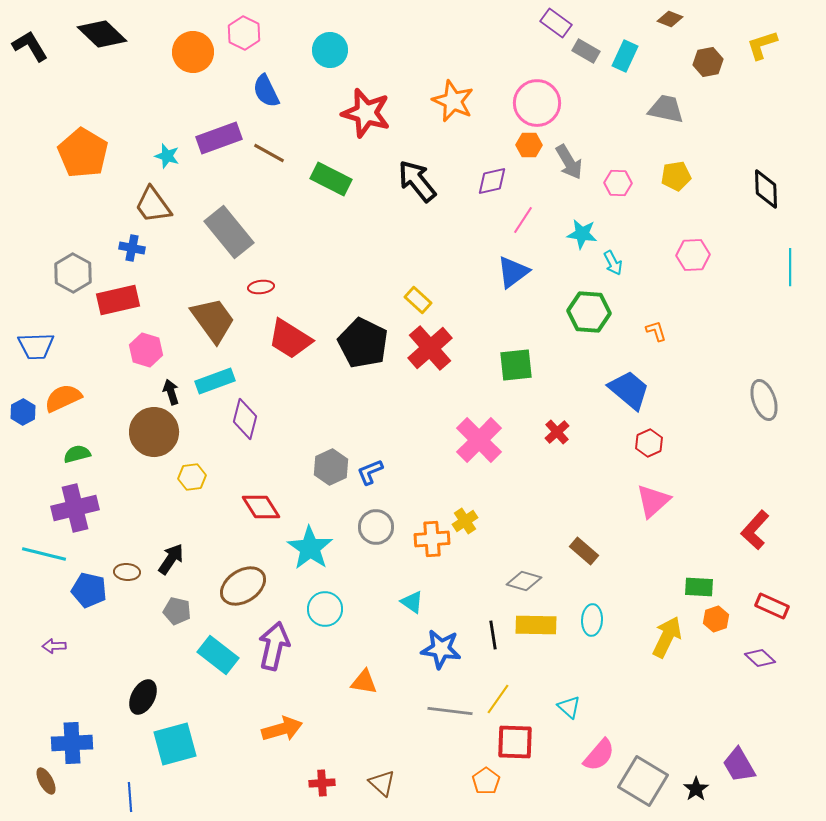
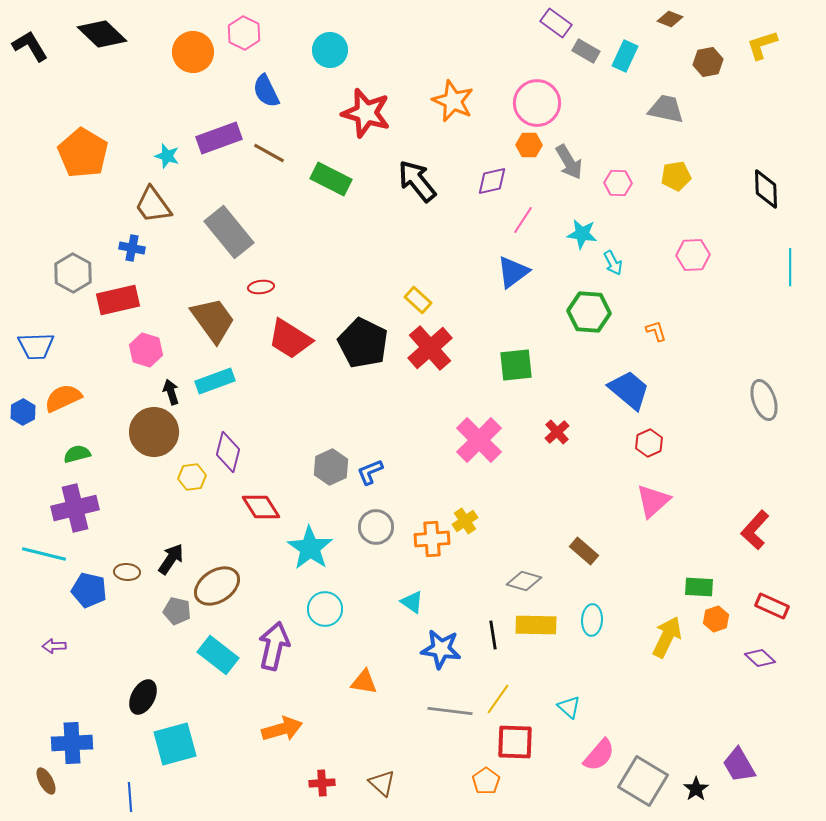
purple diamond at (245, 419): moved 17 px left, 33 px down
brown ellipse at (243, 586): moved 26 px left
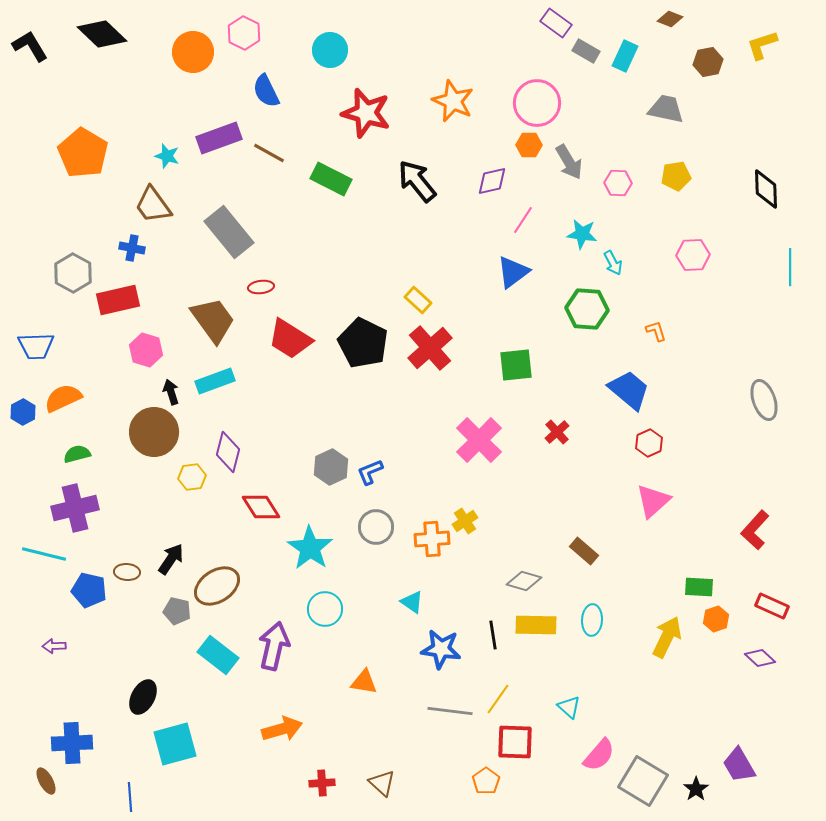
green hexagon at (589, 312): moved 2 px left, 3 px up
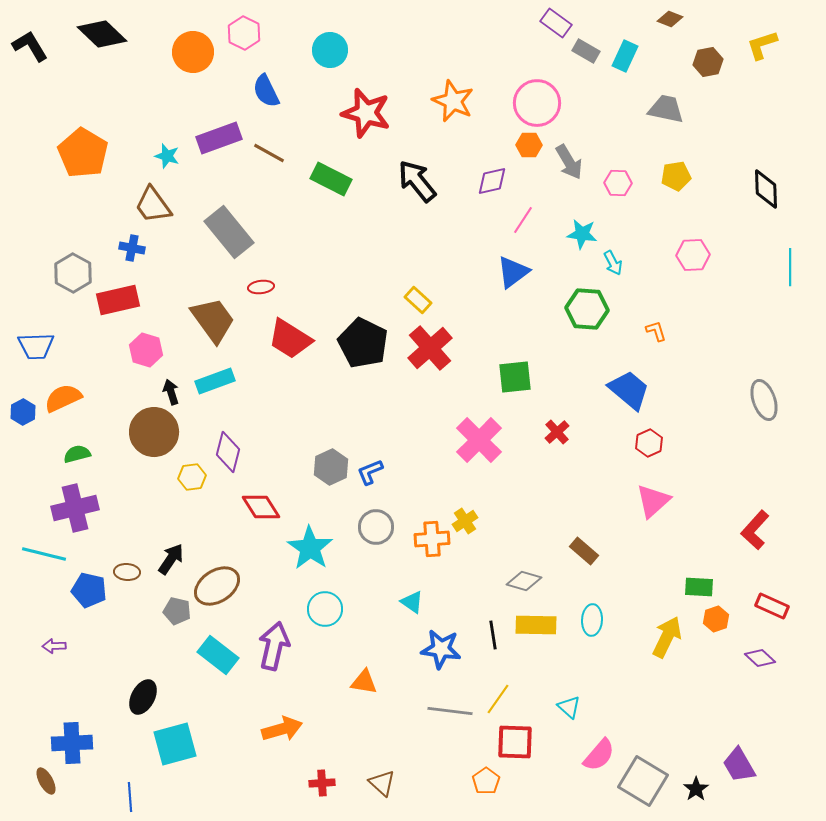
green square at (516, 365): moved 1 px left, 12 px down
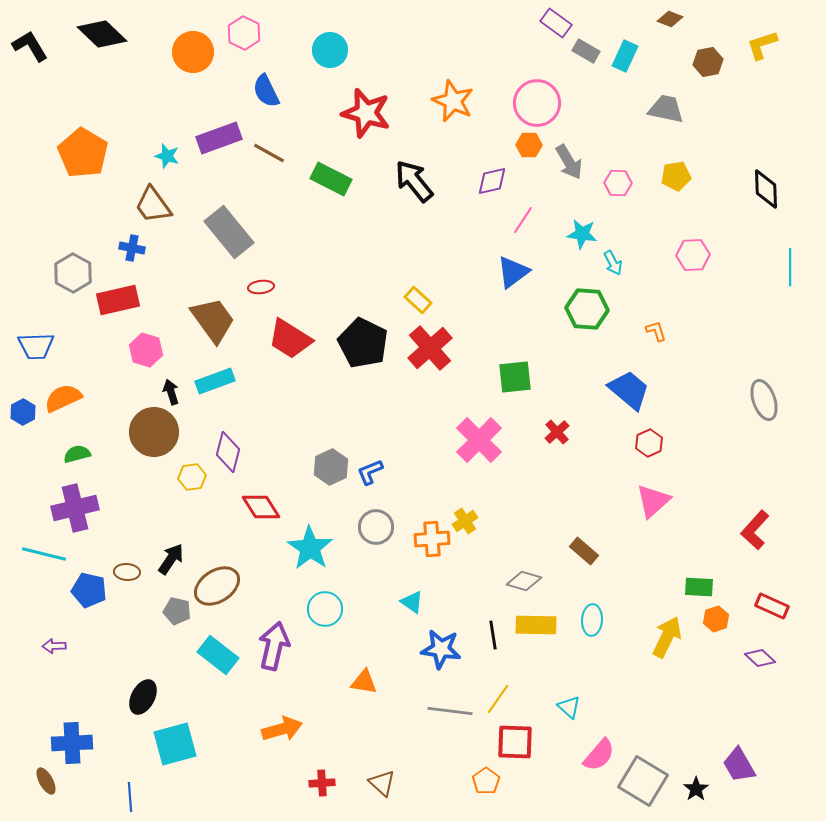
black arrow at (417, 181): moved 3 px left
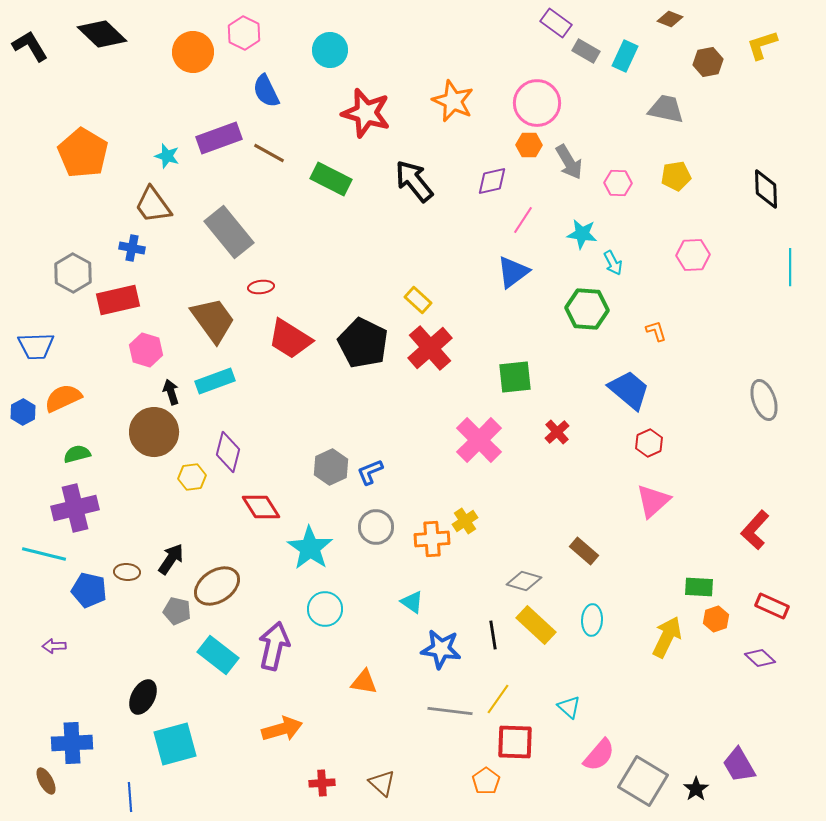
yellow rectangle at (536, 625): rotated 42 degrees clockwise
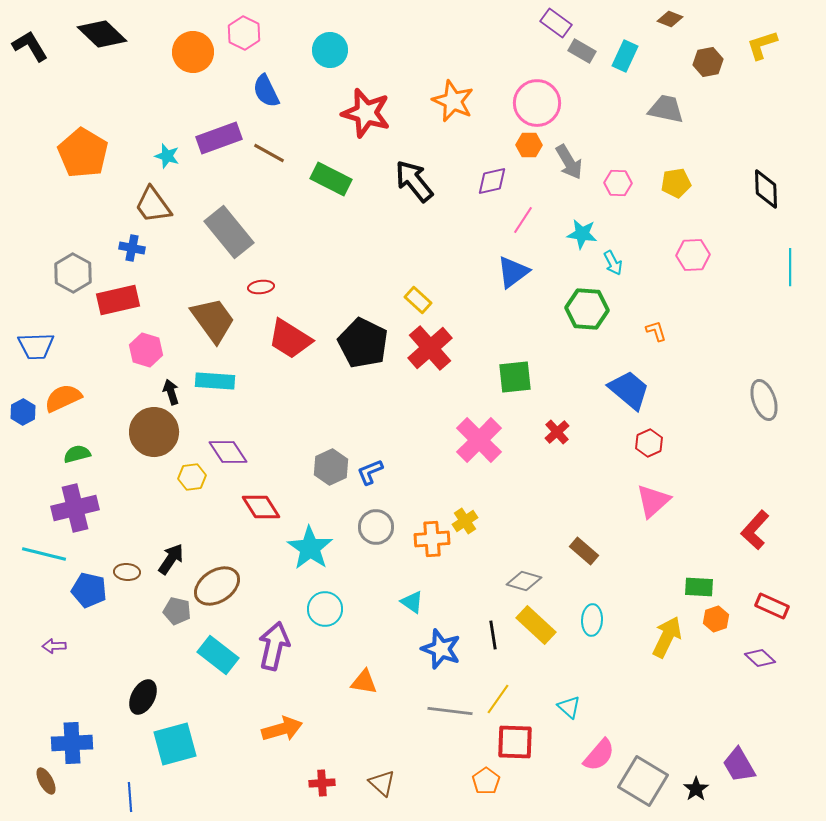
gray rectangle at (586, 51): moved 4 px left
yellow pentagon at (676, 176): moved 7 px down
cyan rectangle at (215, 381): rotated 24 degrees clockwise
purple diamond at (228, 452): rotated 48 degrees counterclockwise
blue star at (441, 649): rotated 12 degrees clockwise
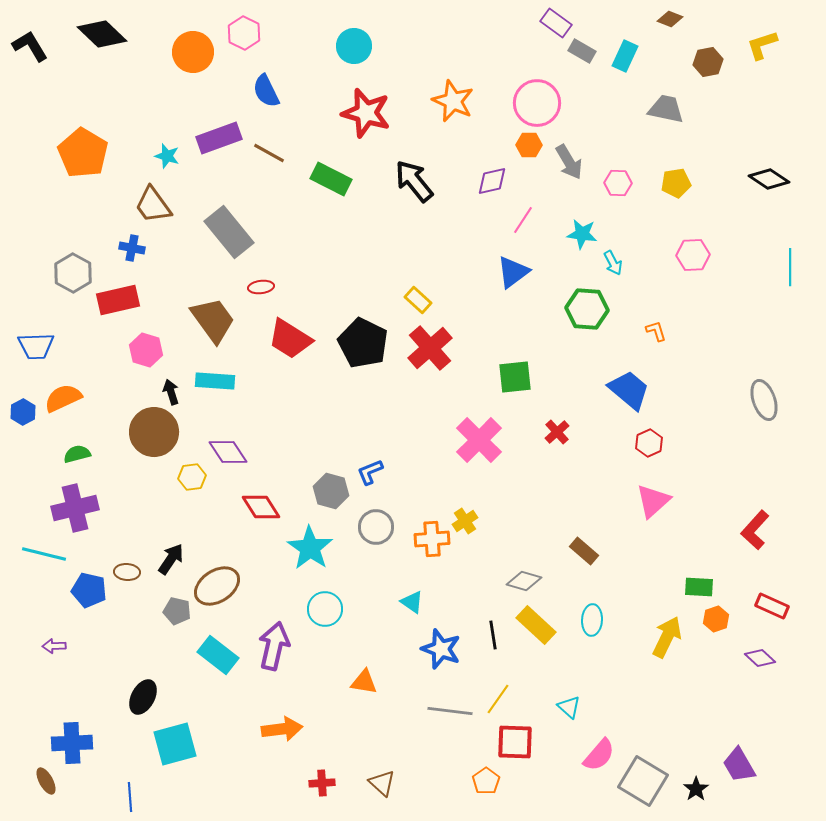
cyan circle at (330, 50): moved 24 px right, 4 px up
black diamond at (766, 189): moved 3 px right, 10 px up; rotated 54 degrees counterclockwise
gray hexagon at (331, 467): moved 24 px down; rotated 20 degrees counterclockwise
orange arrow at (282, 729): rotated 9 degrees clockwise
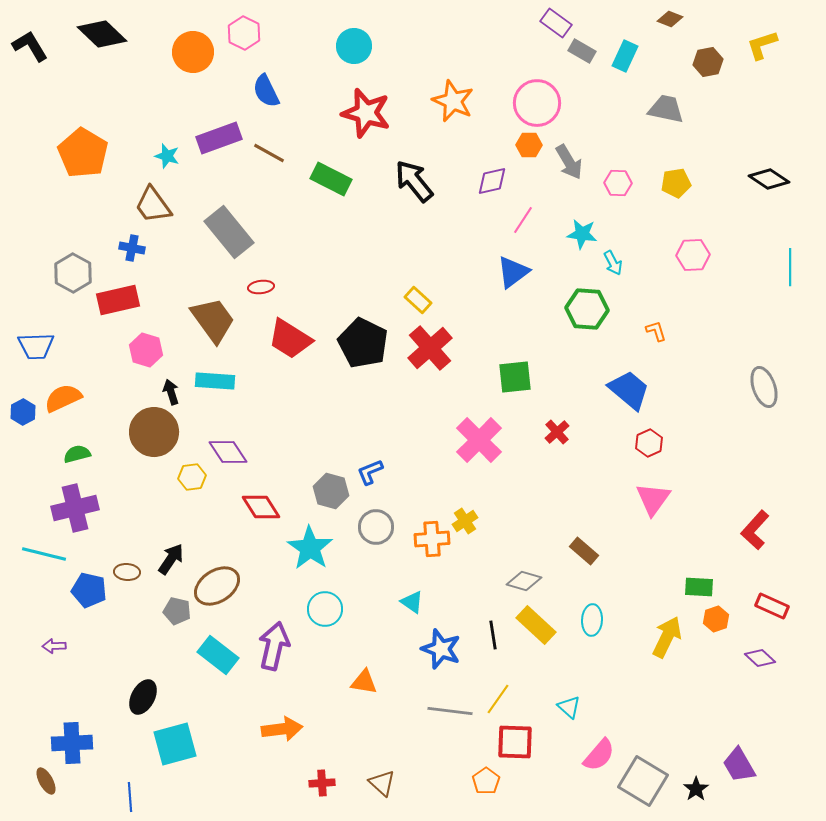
gray ellipse at (764, 400): moved 13 px up
pink triangle at (653, 501): moved 2 px up; rotated 12 degrees counterclockwise
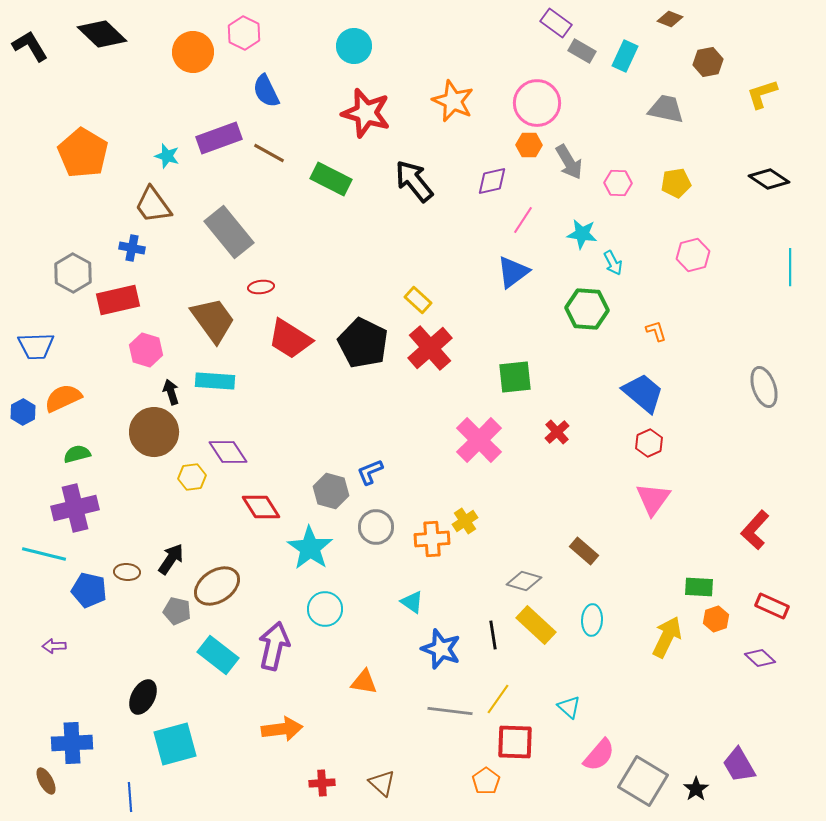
yellow L-shape at (762, 45): moved 49 px down
pink hexagon at (693, 255): rotated 12 degrees counterclockwise
blue trapezoid at (629, 390): moved 14 px right, 3 px down
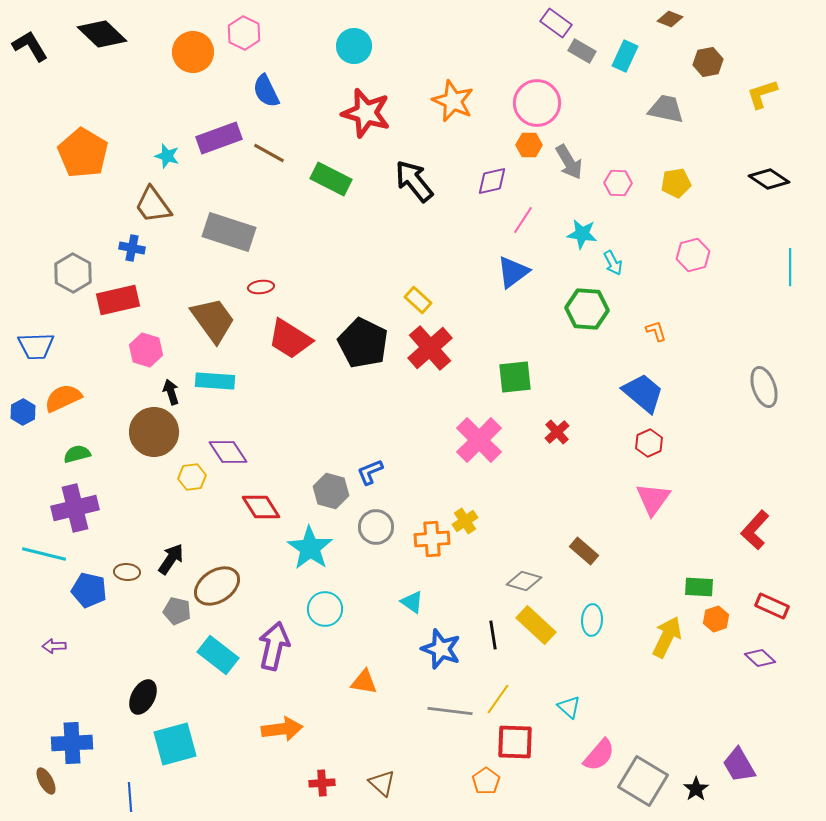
gray rectangle at (229, 232): rotated 33 degrees counterclockwise
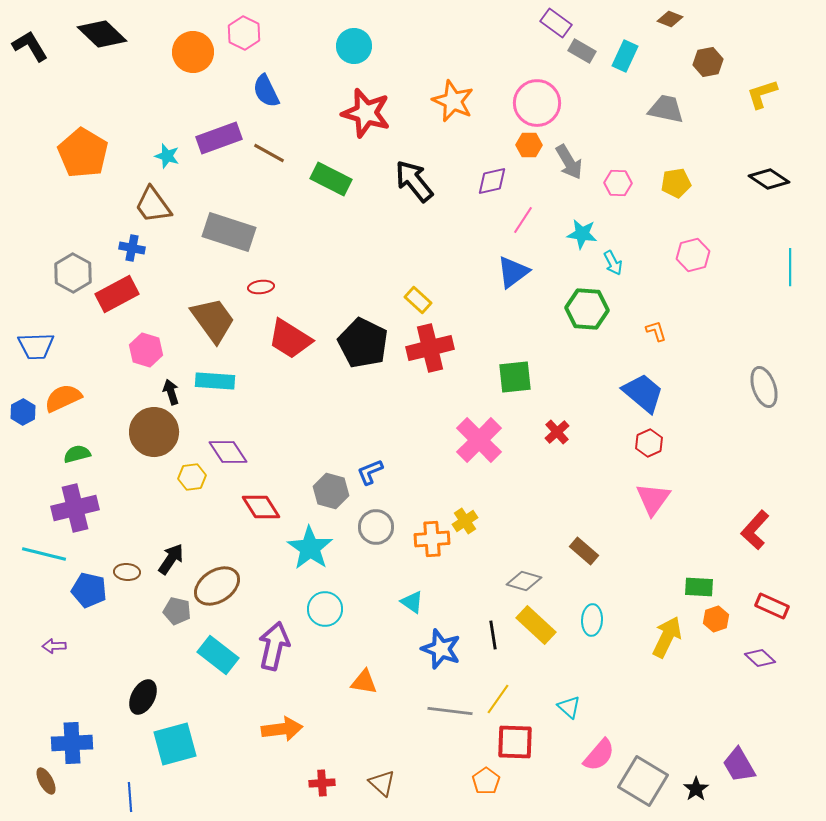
red rectangle at (118, 300): moved 1 px left, 6 px up; rotated 15 degrees counterclockwise
red cross at (430, 348): rotated 27 degrees clockwise
